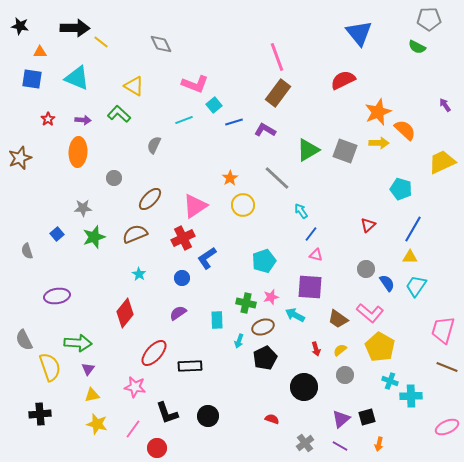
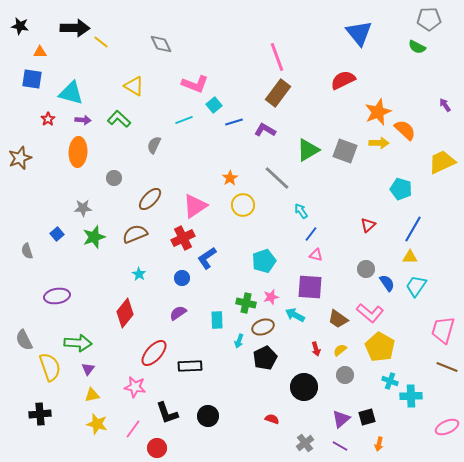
cyan triangle at (77, 78): moved 6 px left, 15 px down; rotated 8 degrees counterclockwise
green L-shape at (119, 114): moved 5 px down
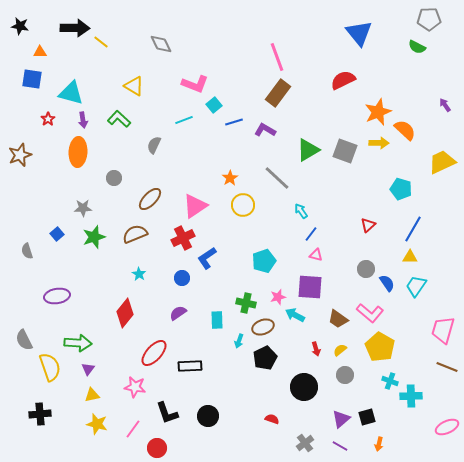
purple arrow at (83, 120): rotated 77 degrees clockwise
brown star at (20, 158): moved 3 px up
pink star at (271, 297): moved 7 px right
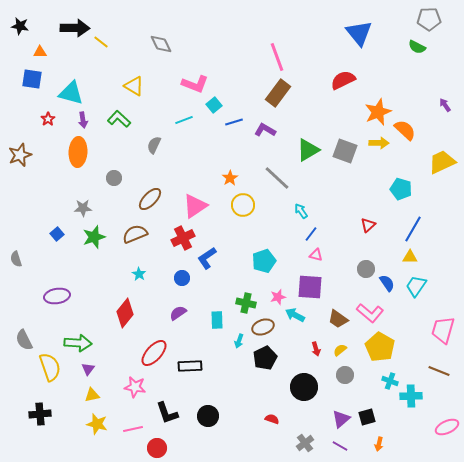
gray semicircle at (27, 251): moved 11 px left, 8 px down
brown line at (447, 367): moved 8 px left, 4 px down
pink line at (133, 429): rotated 42 degrees clockwise
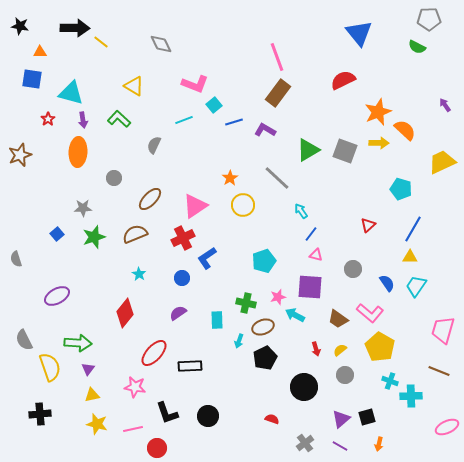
gray circle at (366, 269): moved 13 px left
purple ellipse at (57, 296): rotated 20 degrees counterclockwise
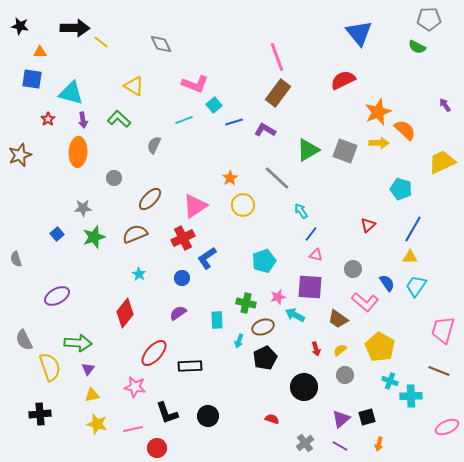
pink L-shape at (370, 313): moved 5 px left, 11 px up
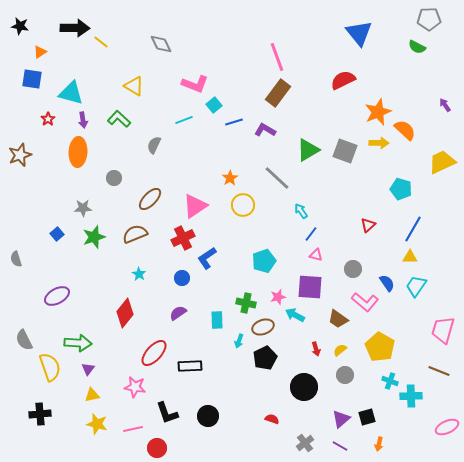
orange triangle at (40, 52): rotated 32 degrees counterclockwise
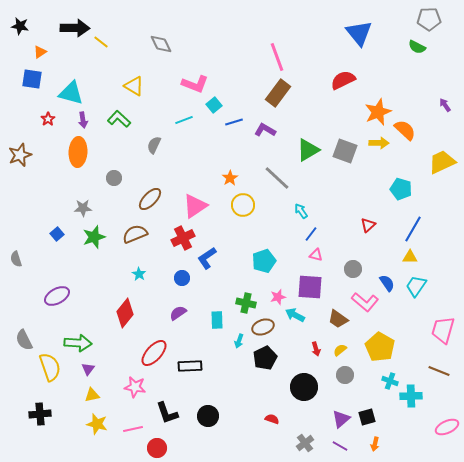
orange arrow at (379, 444): moved 4 px left
